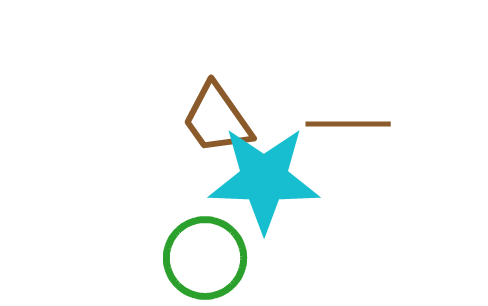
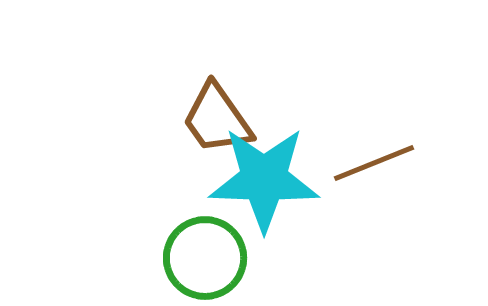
brown line: moved 26 px right, 39 px down; rotated 22 degrees counterclockwise
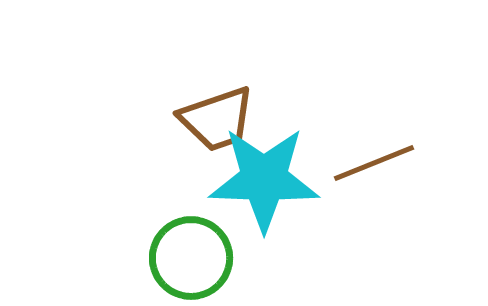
brown trapezoid: rotated 74 degrees counterclockwise
green circle: moved 14 px left
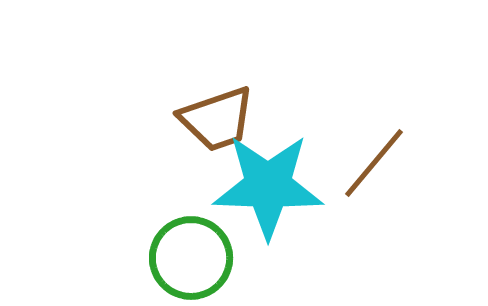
brown line: rotated 28 degrees counterclockwise
cyan star: moved 4 px right, 7 px down
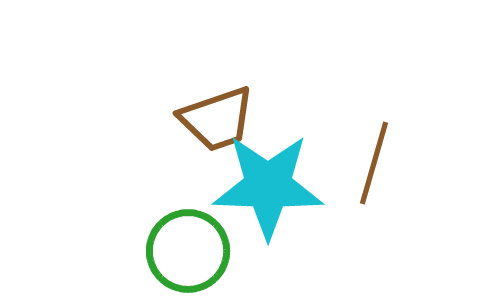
brown line: rotated 24 degrees counterclockwise
green circle: moved 3 px left, 7 px up
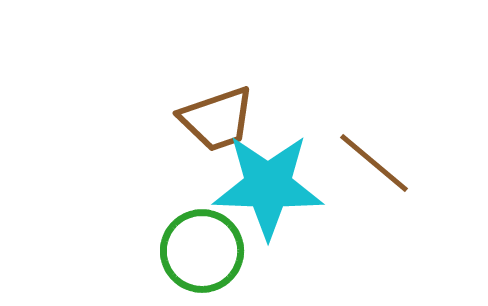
brown line: rotated 66 degrees counterclockwise
green circle: moved 14 px right
